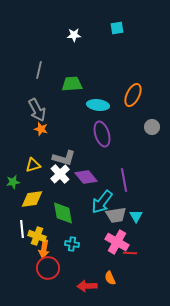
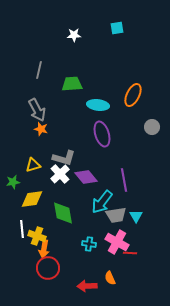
cyan cross: moved 17 px right
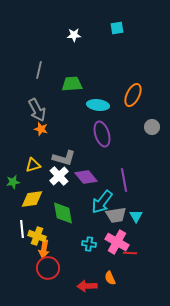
white cross: moved 1 px left, 2 px down
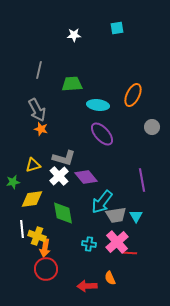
purple ellipse: rotated 25 degrees counterclockwise
purple line: moved 18 px right
pink cross: rotated 20 degrees clockwise
orange arrow: moved 1 px right, 1 px up
red circle: moved 2 px left, 1 px down
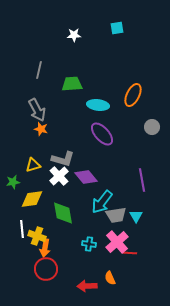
gray L-shape: moved 1 px left, 1 px down
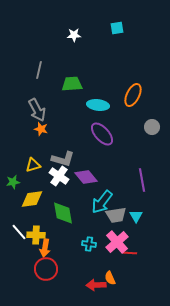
white cross: rotated 12 degrees counterclockwise
white line: moved 3 px left, 3 px down; rotated 36 degrees counterclockwise
yellow cross: moved 1 px left, 1 px up; rotated 18 degrees counterclockwise
red arrow: moved 9 px right, 1 px up
